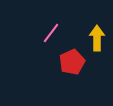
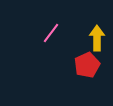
red pentagon: moved 15 px right, 3 px down
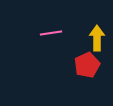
pink line: rotated 45 degrees clockwise
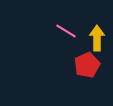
pink line: moved 15 px right, 2 px up; rotated 40 degrees clockwise
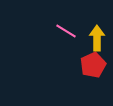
red pentagon: moved 6 px right
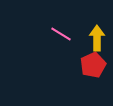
pink line: moved 5 px left, 3 px down
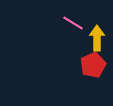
pink line: moved 12 px right, 11 px up
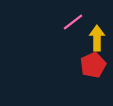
pink line: moved 1 px up; rotated 70 degrees counterclockwise
